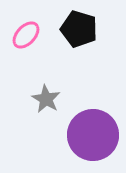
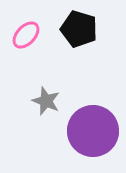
gray star: moved 2 px down; rotated 8 degrees counterclockwise
purple circle: moved 4 px up
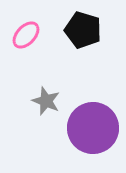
black pentagon: moved 4 px right, 1 px down
purple circle: moved 3 px up
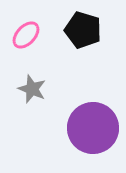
gray star: moved 14 px left, 12 px up
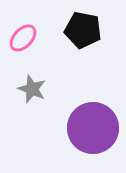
black pentagon: rotated 6 degrees counterclockwise
pink ellipse: moved 3 px left, 3 px down
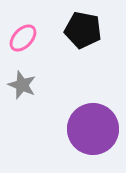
gray star: moved 10 px left, 4 px up
purple circle: moved 1 px down
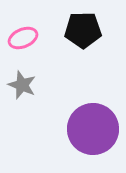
black pentagon: rotated 12 degrees counterclockwise
pink ellipse: rotated 24 degrees clockwise
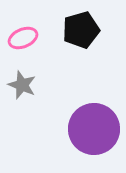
black pentagon: moved 2 px left; rotated 15 degrees counterclockwise
purple circle: moved 1 px right
